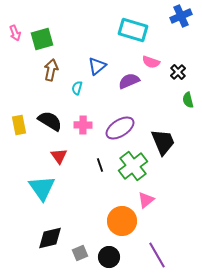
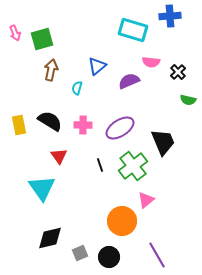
blue cross: moved 11 px left; rotated 20 degrees clockwise
pink semicircle: rotated 12 degrees counterclockwise
green semicircle: rotated 63 degrees counterclockwise
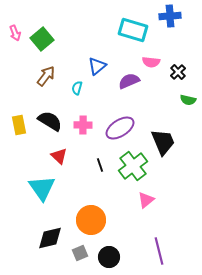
green square: rotated 25 degrees counterclockwise
brown arrow: moved 5 px left, 6 px down; rotated 25 degrees clockwise
red triangle: rotated 12 degrees counterclockwise
orange circle: moved 31 px left, 1 px up
purple line: moved 2 px right, 4 px up; rotated 16 degrees clockwise
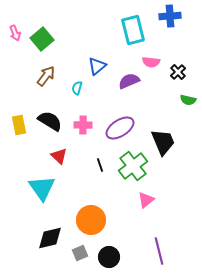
cyan rectangle: rotated 60 degrees clockwise
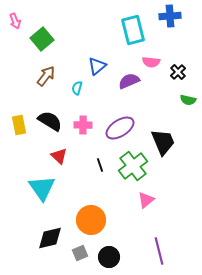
pink arrow: moved 12 px up
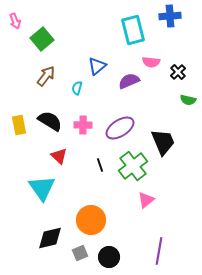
purple line: rotated 24 degrees clockwise
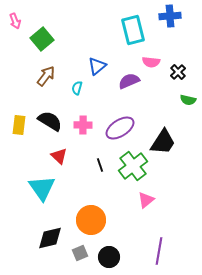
yellow rectangle: rotated 18 degrees clockwise
black trapezoid: rotated 56 degrees clockwise
